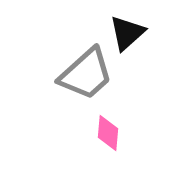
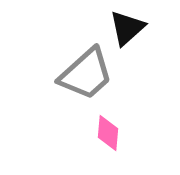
black triangle: moved 5 px up
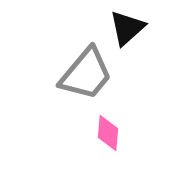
gray trapezoid: rotated 8 degrees counterclockwise
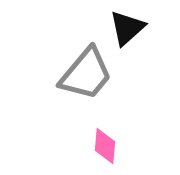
pink diamond: moved 3 px left, 13 px down
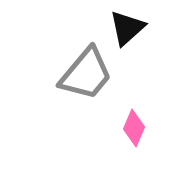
pink diamond: moved 29 px right, 18 px up; rotated 18 degrees clockwise
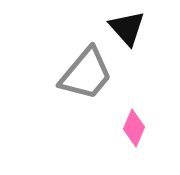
black triangle: rotated 30 degrees counterclockwise
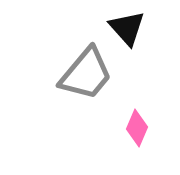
pink diamond: moved 3 px right
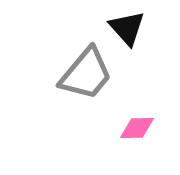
pink diamond: rotated 66 degrees clockwise
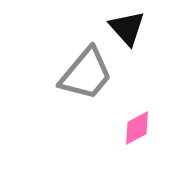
pink diamond: rotated 27 degrees counterclockwise
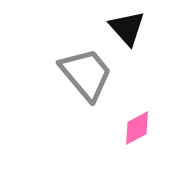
gray trapezoid: rotated 80 degrees counterclockwise
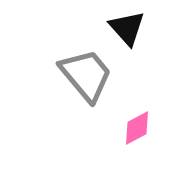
gray trapezoid: moved 1 px down
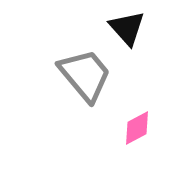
gray trapezoid: moved 1 px left
